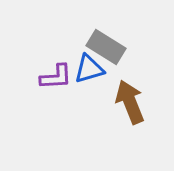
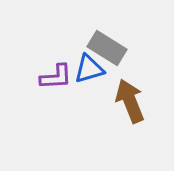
gray rectangle: moved 1 px right, 1 px down
brown arrow: moved 1 px up
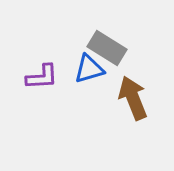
purple L-shape: moved 14 px left
brown arrow: moved 3 px right, 3 px up
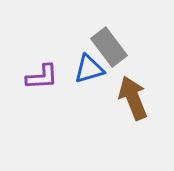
gray rectangle: moved 2 px right, 1 px up; rotated 21 degrees clockwise
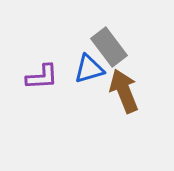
brown arrow: moved 9 px left, 7 px up
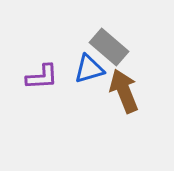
gray rectangle: rotated 12 degrees counterclockwise
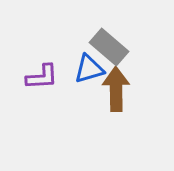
brown arrow: moved 8 px left, 2 px up; rotated 21 degrees clockwise
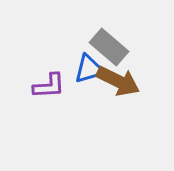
purple L-shape: moved 7 px right, 9 px down
brown arrow: moved 2 px right, 8 px up; rotated 117 degrees clockwise
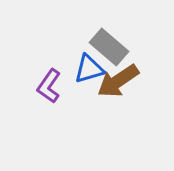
brown arrow: rotated 120 degrees clockwise
purple L-shape: rotated 128 degrees clockwise
